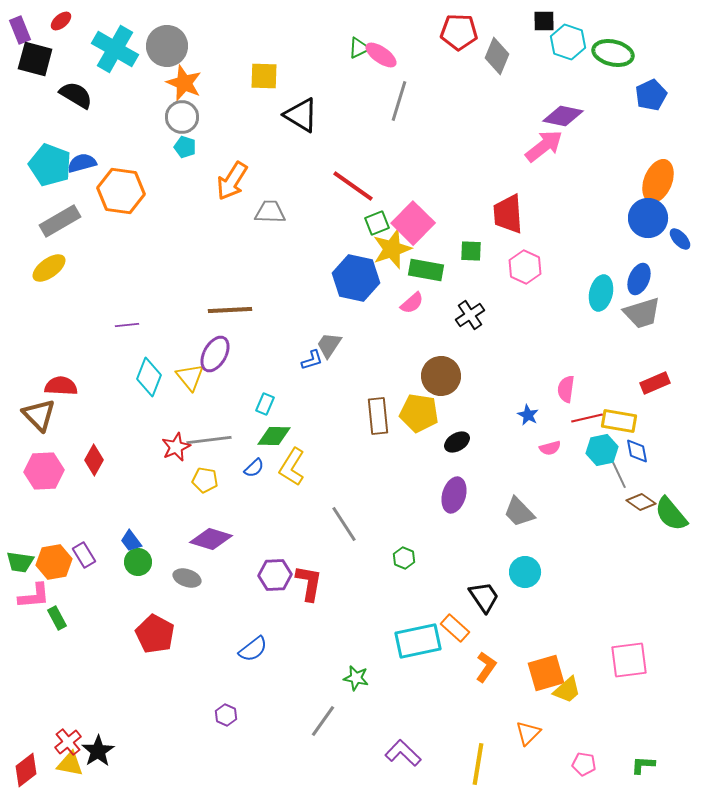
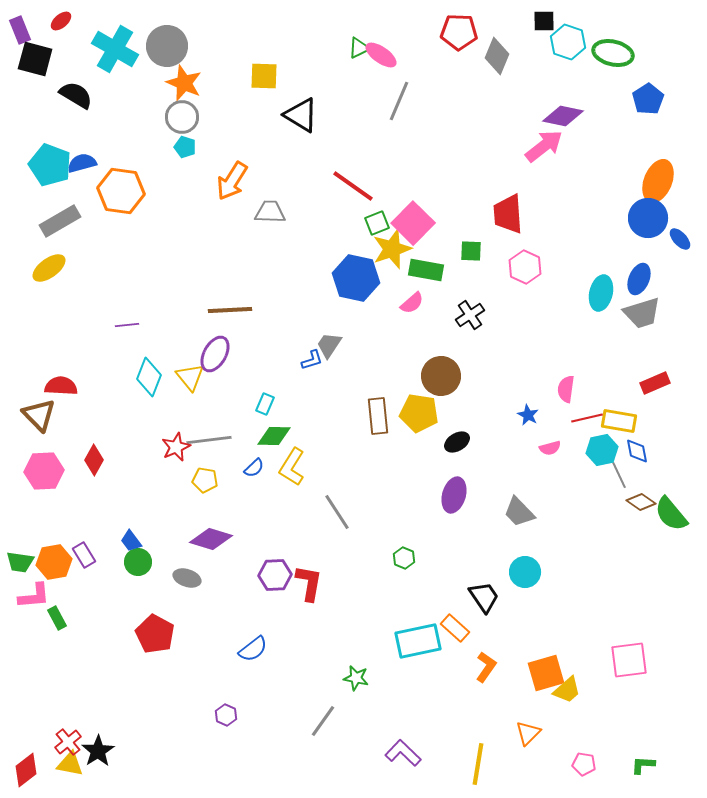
blue pentagon at (651, 95): moved 3 px left, 4 px down; rotated 8 degrees counterclockwise
gray line at (399, 101): rotated 6 degrees clockwise
gray line at (344, 524): moved 7 px left, 12 px up
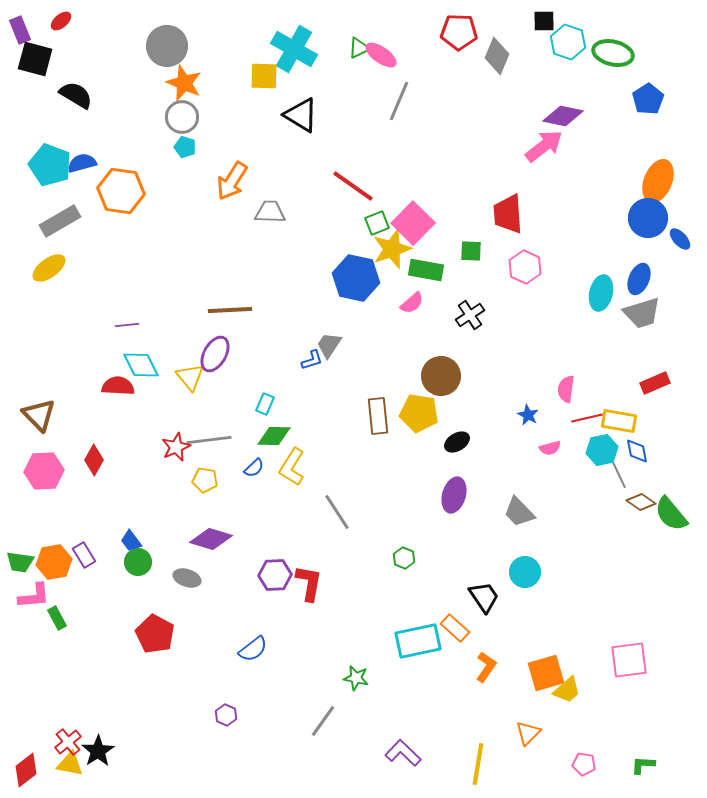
cyan cross at (115, 49): moved 179 px right
cyan diamond at (149, 377): moved 8 px left, 12 px up; rotated 48 degrees counterclockwise
red semicircle at (61, 386): moved 57 px right
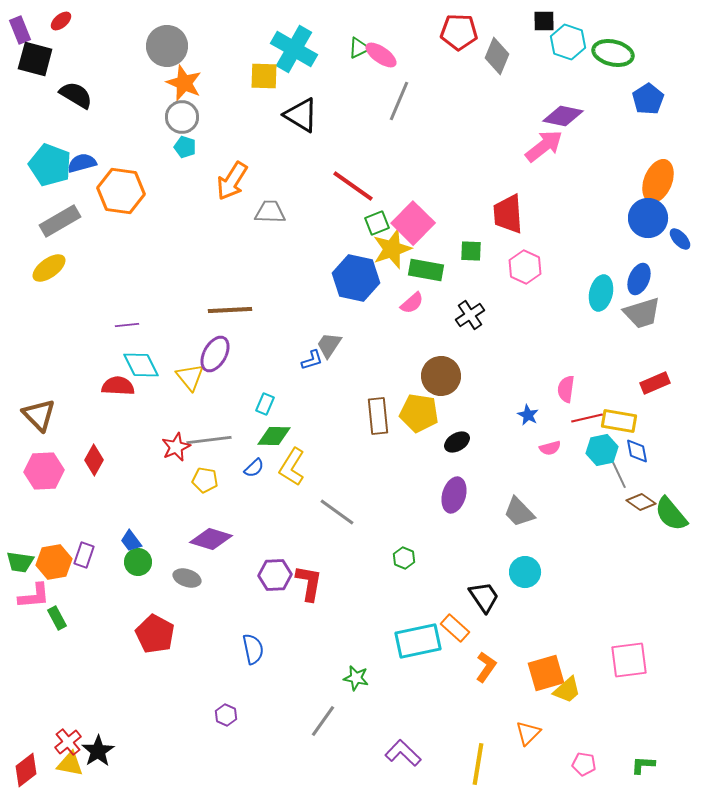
gray line at (337, 512): rotated 21 degrees counterclockwise
purple rectangle at (84, 555): rotated 50 degrees clockwise
blue semicircle at (253, 649): rotated 64 degrees counterclockwise
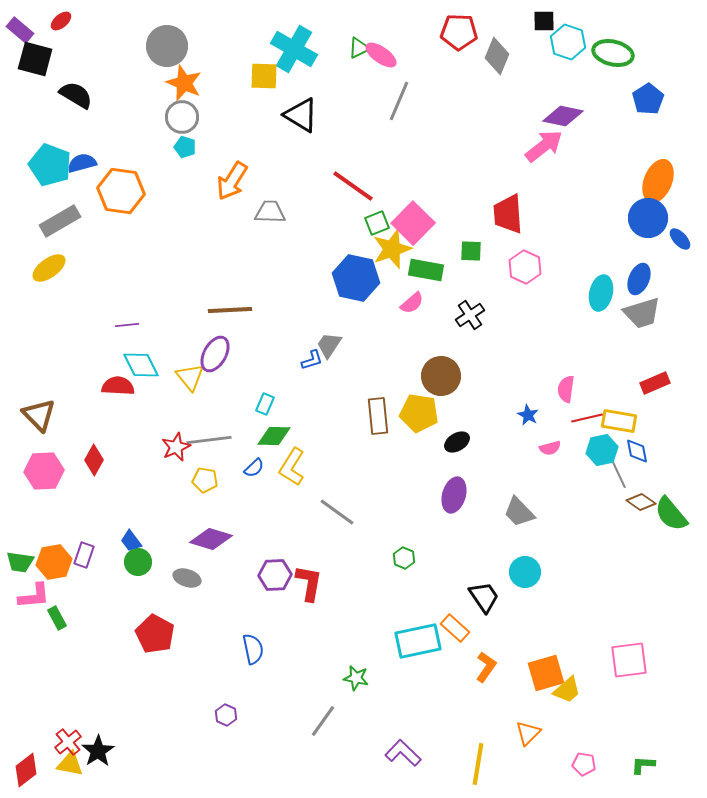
purple rectangle at (20, 30): rotated 28 degrees counterclockwise
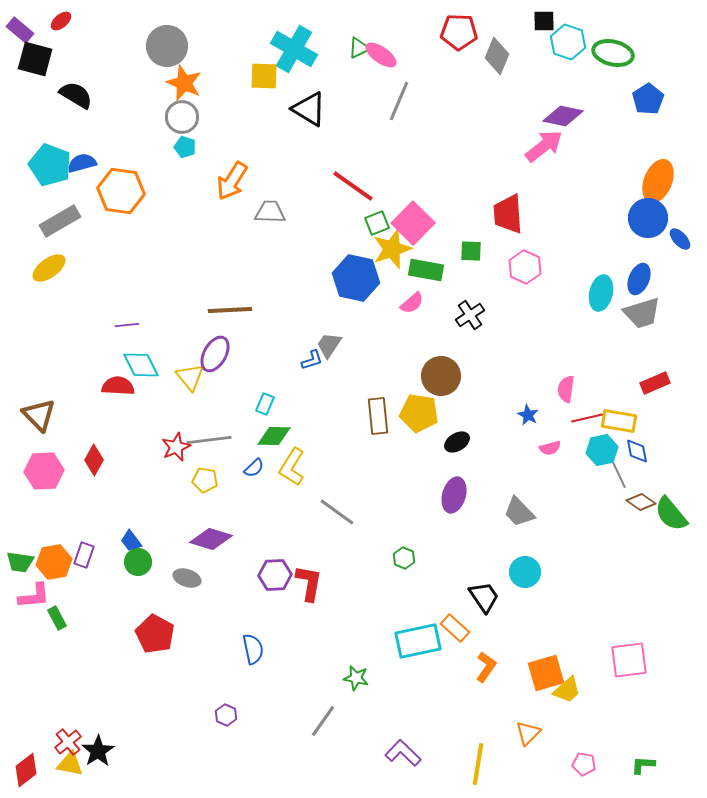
black triangle at (301, 115): moved 8 px right, 6 px up
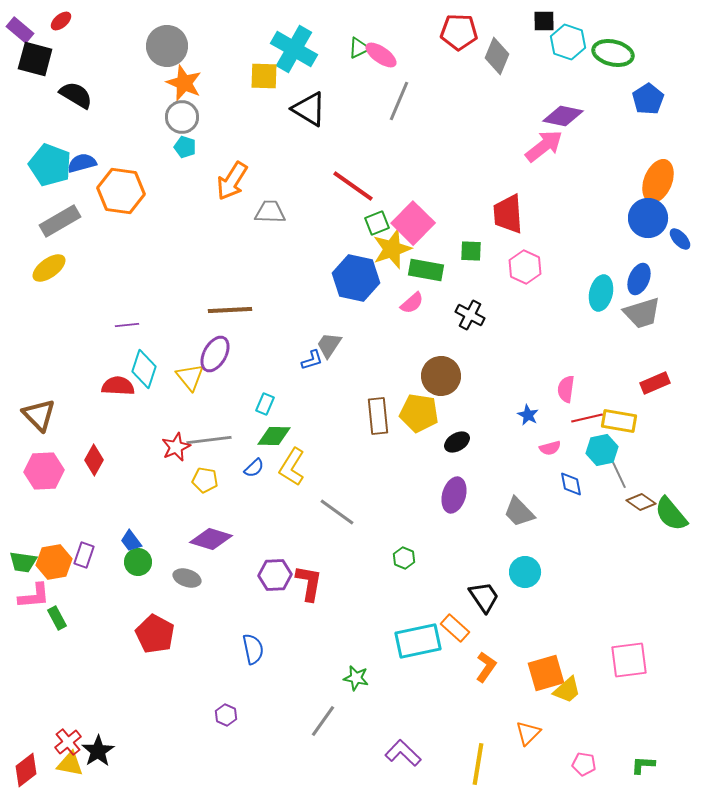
black cross at (470, 315): rotated 28 degrees counterclockwise
cyan diamond at (141, 365): moved 3 px right, 4 px down; rotated 45 degrees clockwise
blue diamond at (637, 451): moved 66 px left, 33 px down
green trapezoid at (20, 562): moved 3 px right
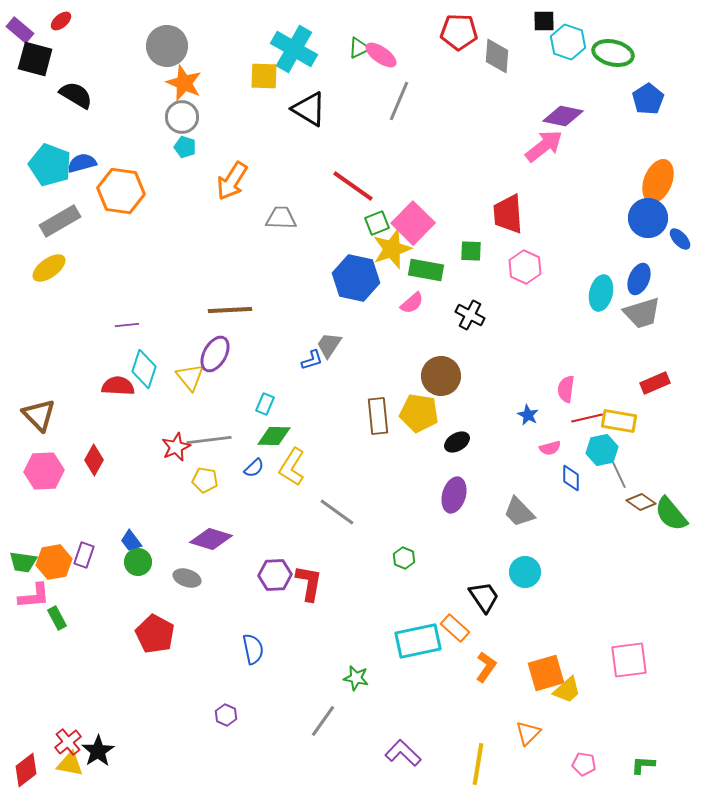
gray diamond at (497, 56): rotated 18 degrees counterclockwise
gray trapezoid at (270, 212): moved 11 px right, 6 px down
blue diamond at (571, 484): moved 6 px up; rotated 12 degrees clockwise
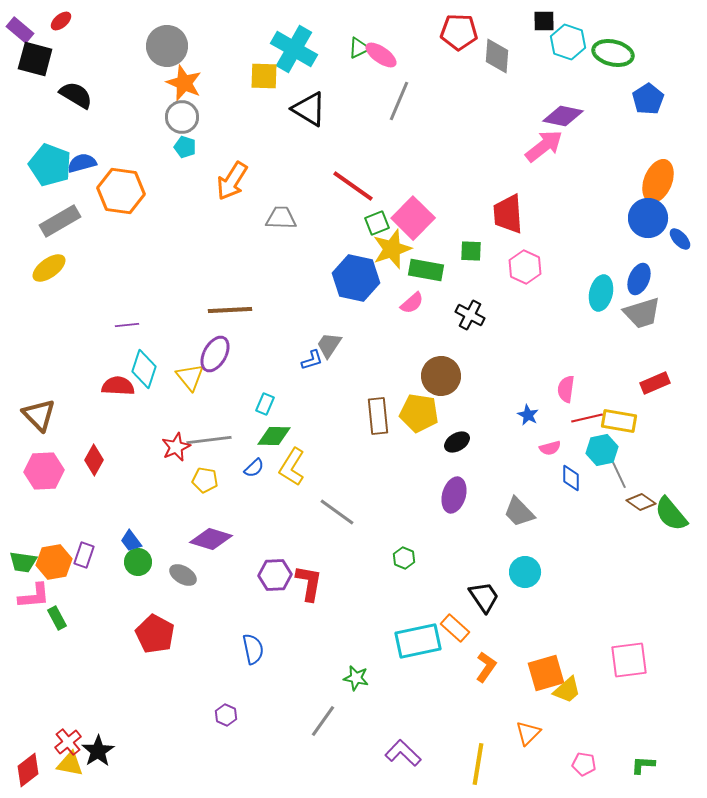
pink square at (413, 223): moved 5 px up
gray ellipse at (187, 578): moved 4 px left, 3 px up; rotated 12 degrees clockwise
red diamond at (26, 770): moved 2 px right
